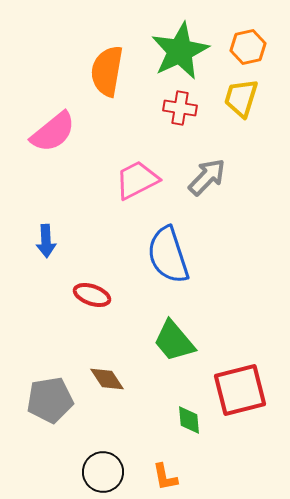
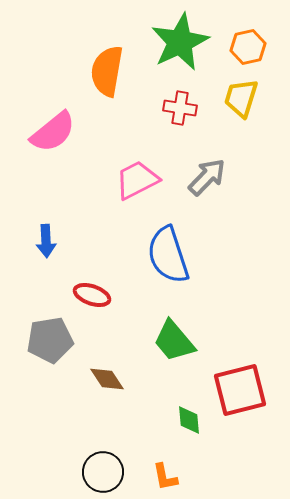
green star: moved 9 px up
gray pentagon: moved 60 px up
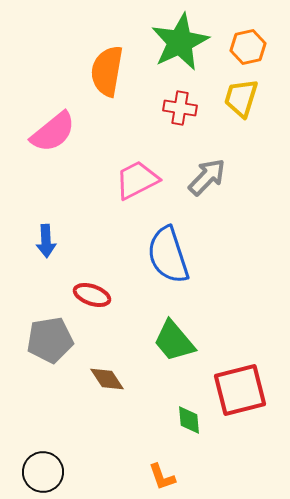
black circle: moved 60 px left
orange L-shape: moved 3 px left; rotated 8 degrees counterclockwise
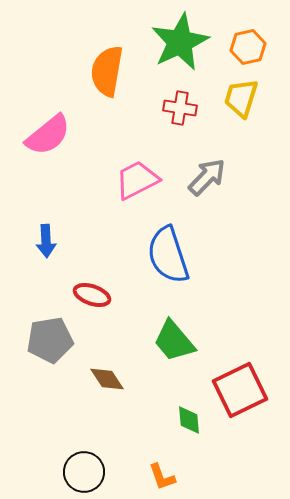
pink semicircle: moved 5 px left, 3 px down
red square: rotated 12 degrees counterclockwise
black circle: moved 41 px right
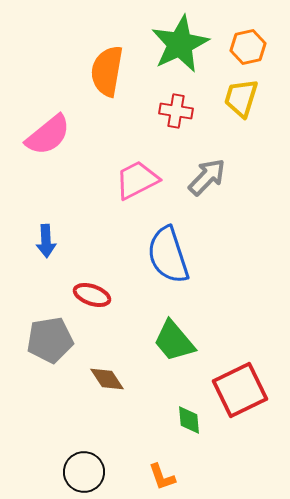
green star: moved 2 px down
red cross: moved 4 px left, 3 px down
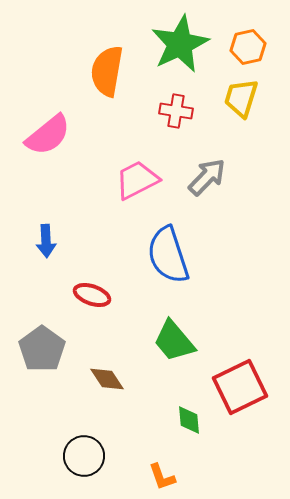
gray pentagon: moved 8 px left, 9 px down; rotated 27 degrees counterclockwise
red square: moved 3 px up
black circle: moved 16 px up
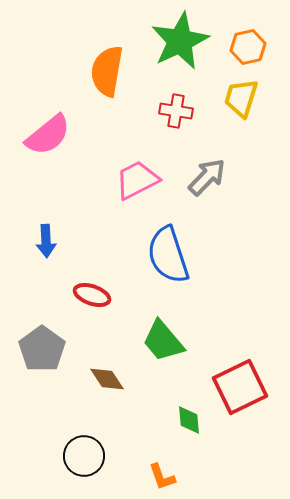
green star: moved 3 px up
green trapezoid: moved 11 px left
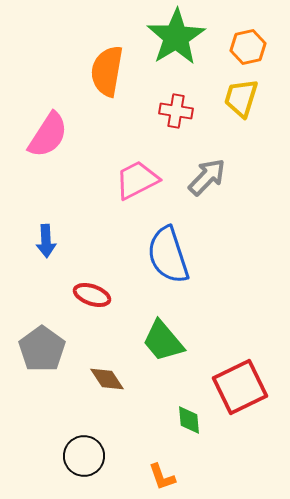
green star: moved 4 px left, 4 px up; rotated 6 degrees counterclockwise
pink semicircle: rotated 18 degrees counterclockwise
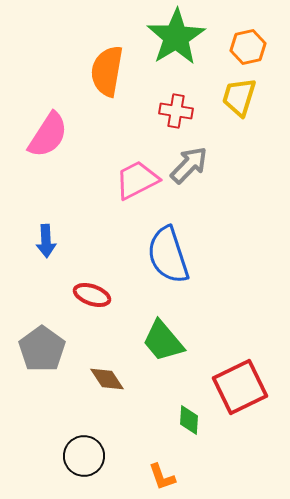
yellow trapezoid: moved 2 px left, 1 px up
gray arrow: moved 18 px left, 12 px up
green diamond: rotated 8 degrees clockwise
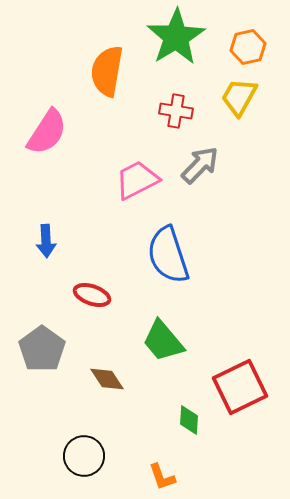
yellow trapezoid: rotated 12 degrees clockwise
pink semicircle: moved 1 px left, 3 px up
gray arrow: moved 11 px right
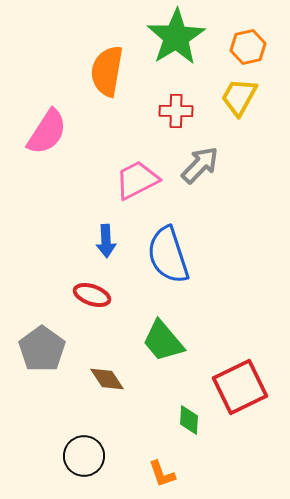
red cross: rotated 8 degrees counterclockwise
blue arrow: moved 60 px right
orange L-shape: moved 3 px up
